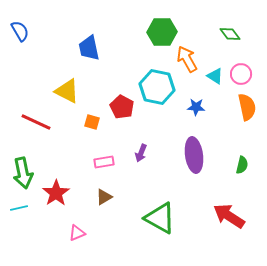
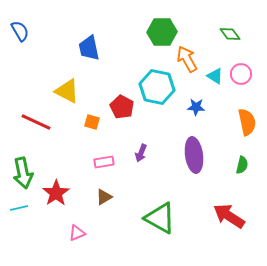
orange semicircle: moved 15 px down
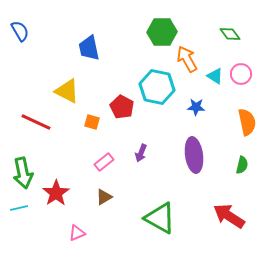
pink rectangle: rotated 30 degrees counterclockwise
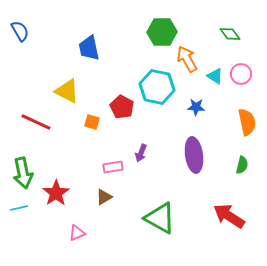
pink rectangle: moved 9 px right, 5 px down; rotated 30 degrees clockwise
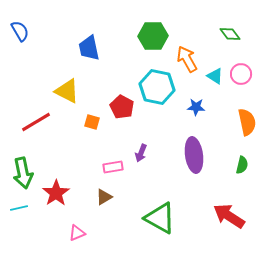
green hexagon: moved 9 px left, 4 px down
red line: rotated 56 degrees counterclockwise
